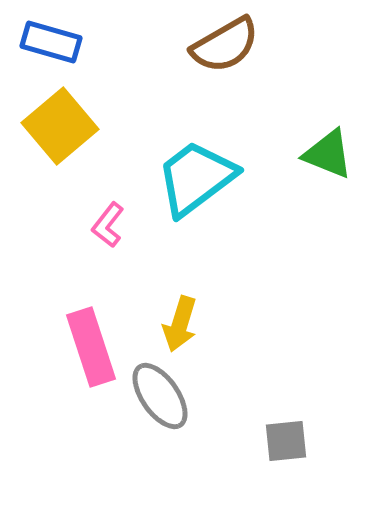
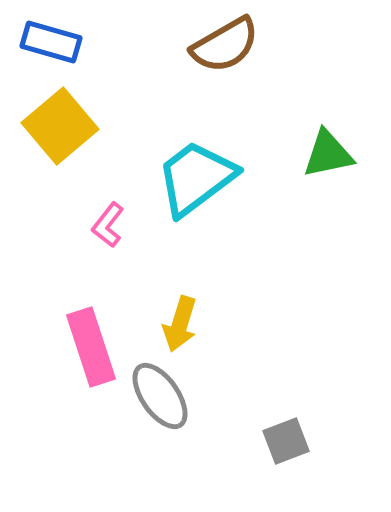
green triangle: rotated 34 degrees counterclockwise
gray square: rotated 15 degrees counterclockwise
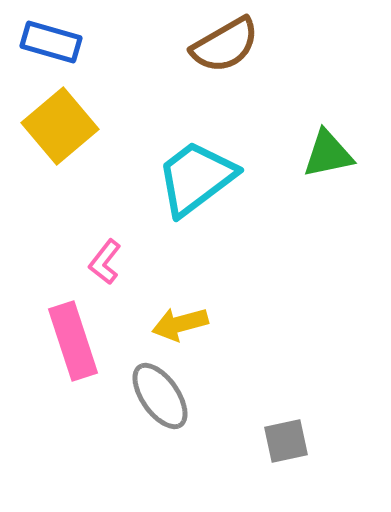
pink L-shape: moved 3 px left, 37 px down
yellow arrow: rotated 58 degrees clockwise
pink rectangle: moved 18 px left, 6 px up
gray square: rotated 9 degrees clockwise
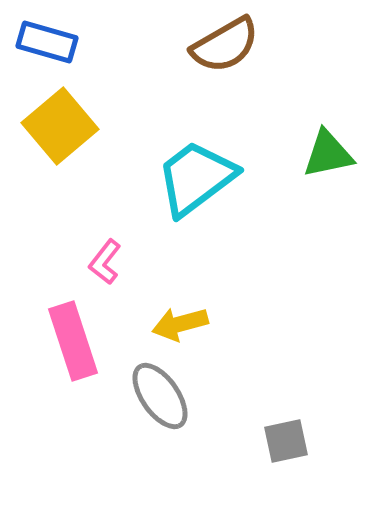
blue rectangle: moved 4 px left
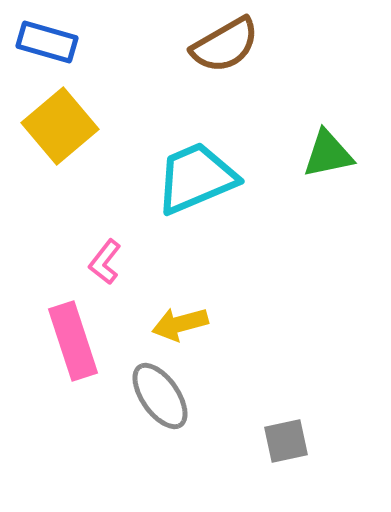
cyan trapezoid: rotated 14 degrees clockwise
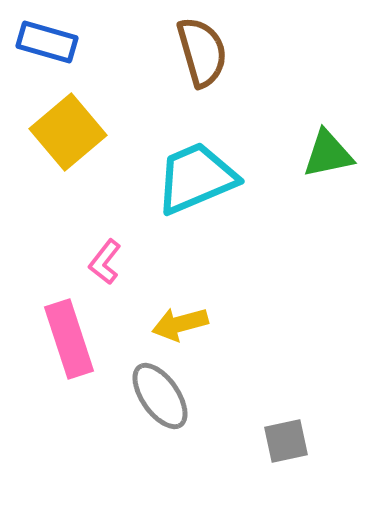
brown semicircle: moved 23 px left, 7 px down; rotated 76 degrees counterclockwise
yellow square: moved 8 px right, 6 px down
pink rectangle: moved 4 px left, 2 px up
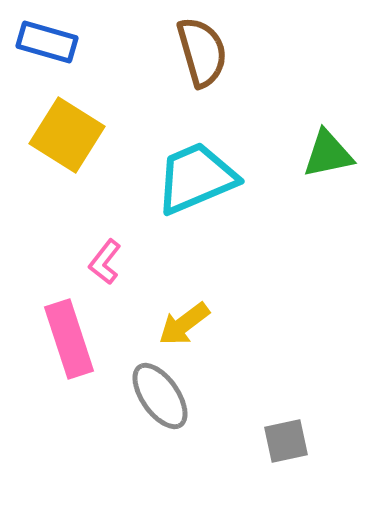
yellow square: moved 1 px left, 3 px down; rotated 18 degrees counterclockwise
yellow arrow: moved 4 px right; rotated 22 degrees counterclockwise
